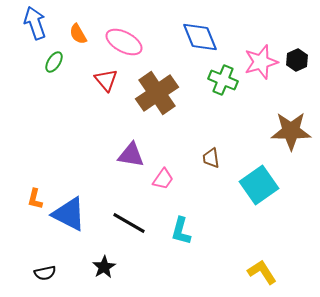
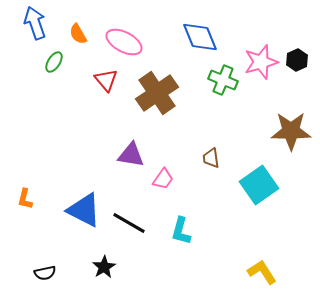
orange L-shape: moved 10 px left
blue triangle: moved 15 px right, 4 px up
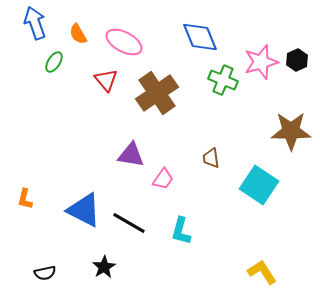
cyan square: rotated 21 degrees counterclockwise
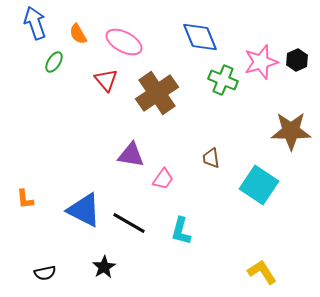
orange L-shape: rotated 20 degrees counterclockwise
